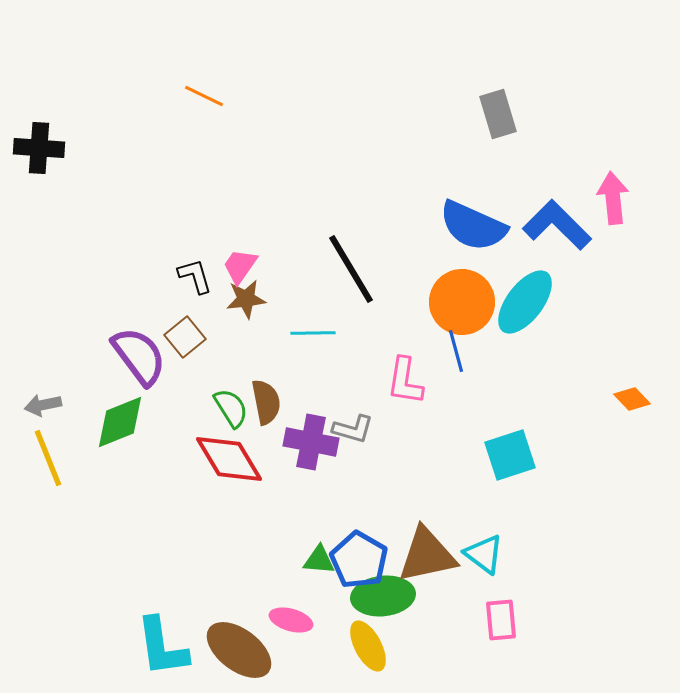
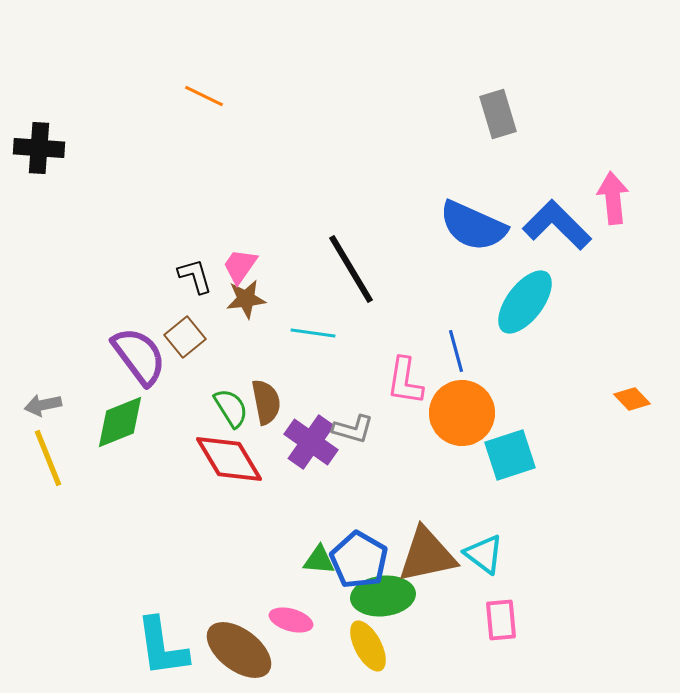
orange circle: moved 111 px down
cyan line: rotated 9 degrees clockwise
purple cross: rotated 24 degrees clockwise
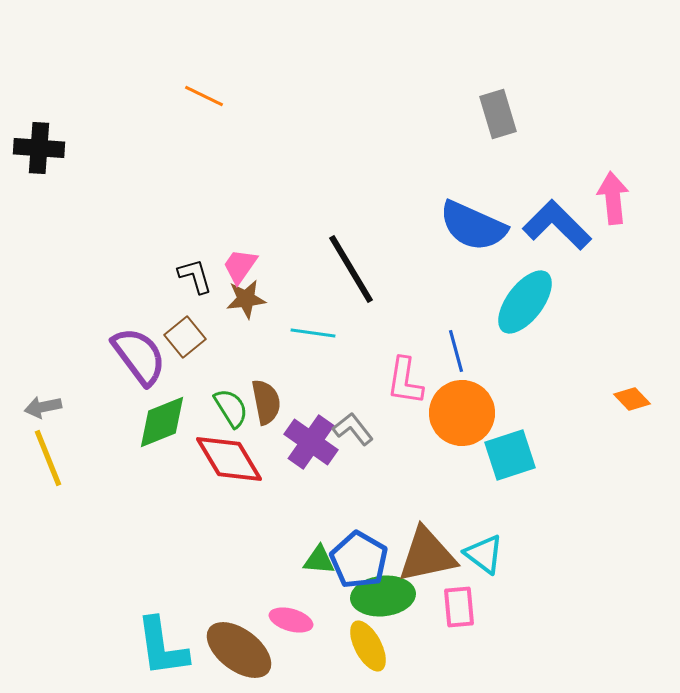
gray arrow: moved 2 px down
green diamond: moved 42 px right
gray L-shape: rotated 144 degrees counterclockwise
pink rectangle: moved 42 px left, 13 px up
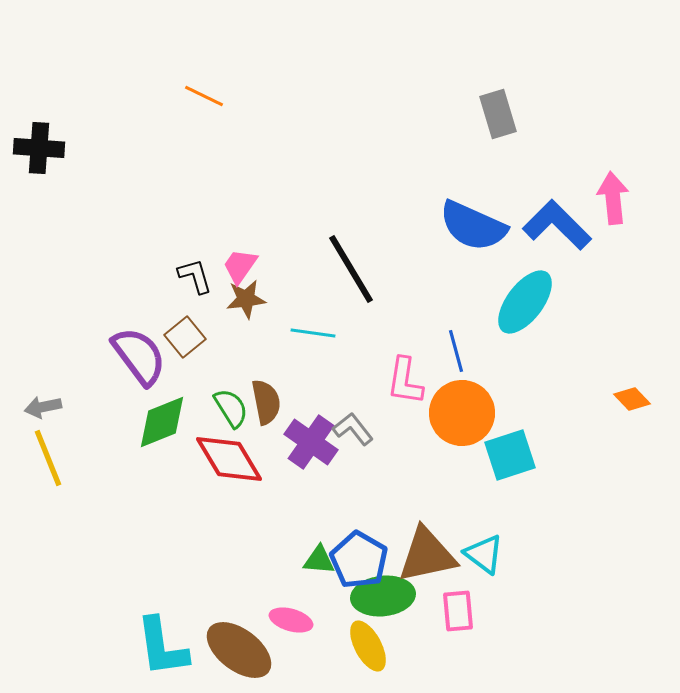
pink rectangle: moved 1 px left, 4 px down
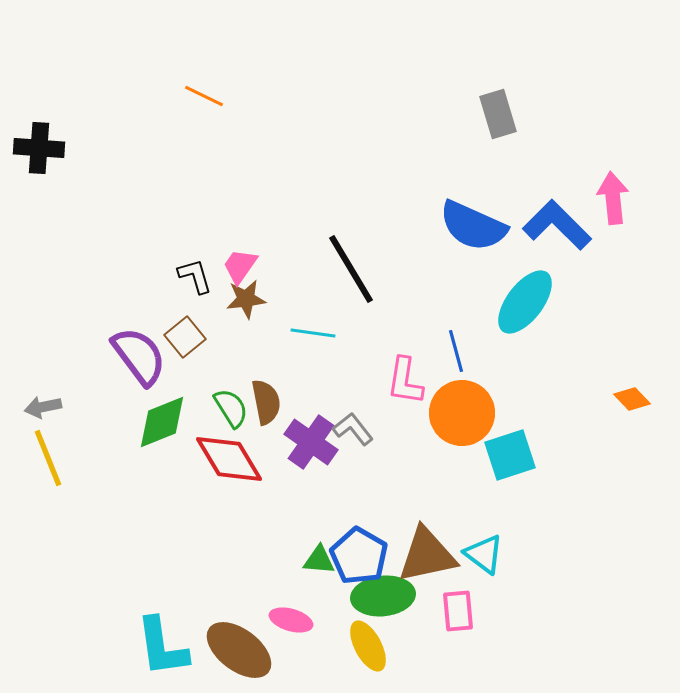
blue pentagon: moved 4 px up
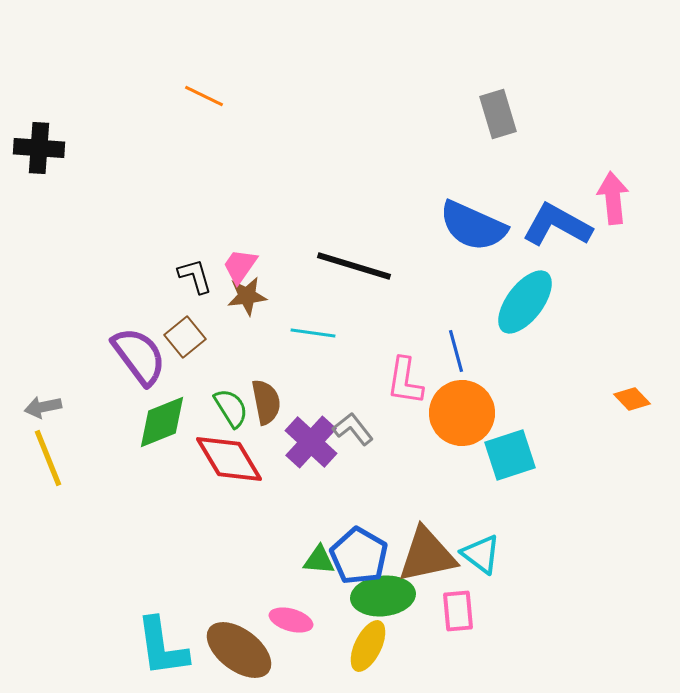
blue L-shape: rotated 16 degrees counterclockwise
black line: moved 3 px right, 3 px up; rotated 42 degrees counterclockwise
brown star: moved 1 px right, 3 px up
purple cross: rotated 8 degrees clockwise
cyan triangle: moved 3 px left
yellow ellipse: rotated 54 degrees clockwise
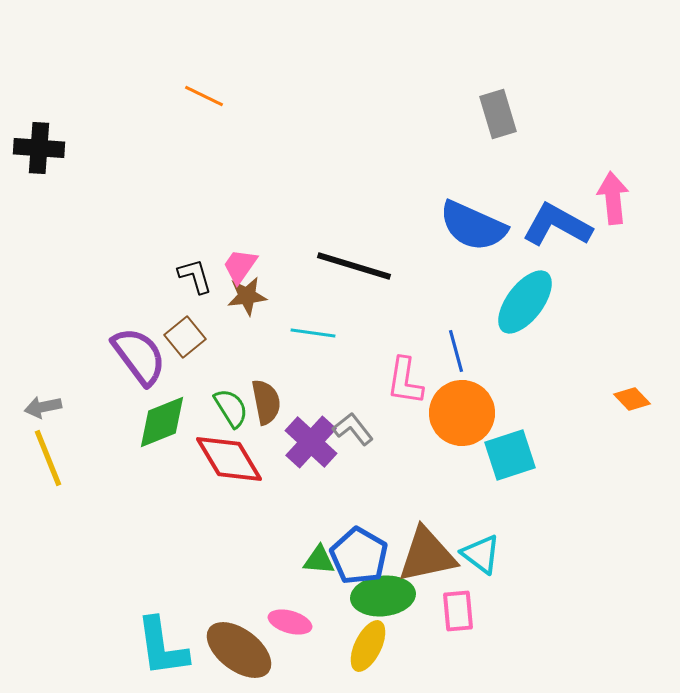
pink ellipse: moved 1 px left, 2 px down
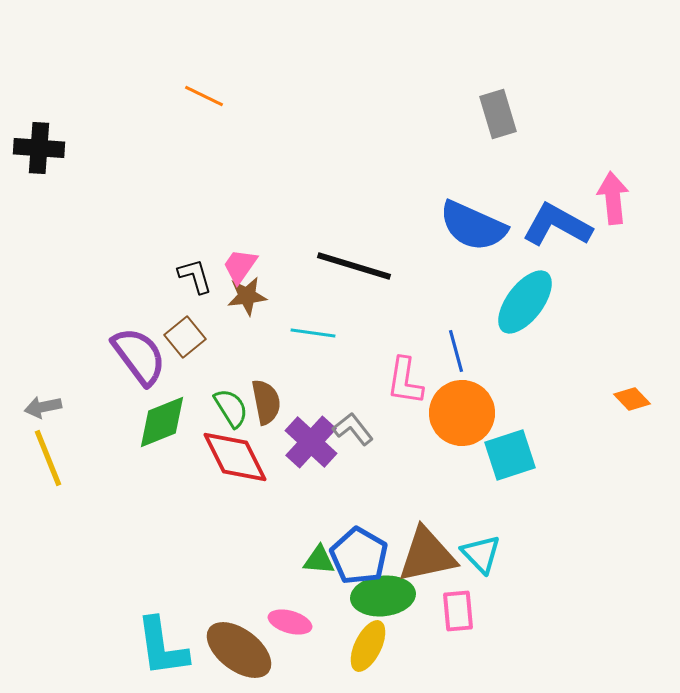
red diamond: moved 6 px right, 2 px up; rotated 4 degrees clockwise
cyan triangle: rotated 9 degrees clockwise
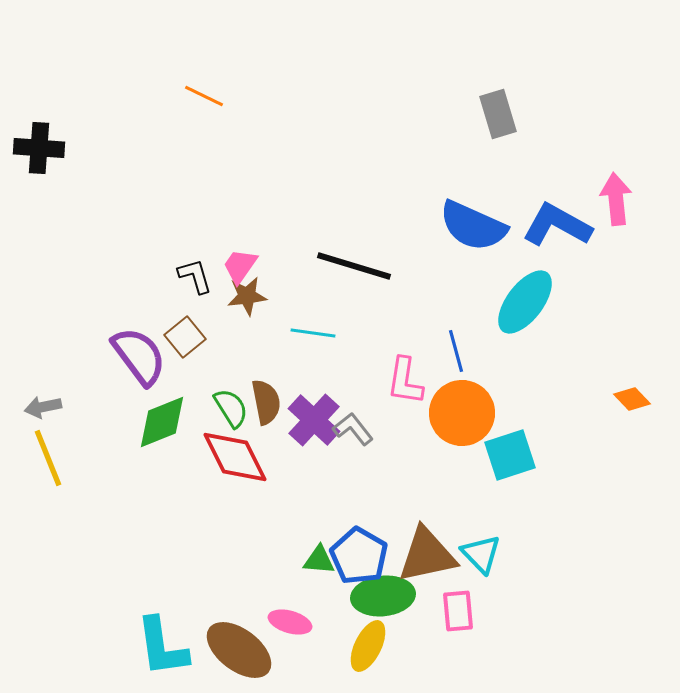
pink arrow: moved 3 px right, 1 px down
purple cross: moved 3 px right, 22 px up
